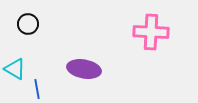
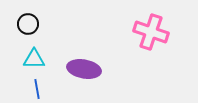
pink cross: rotated 16 degrees clockwise
cyan triangle: moved 19 px right, 10 px up; rotated 30 degrees counterclockwise
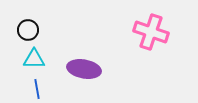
black circle: moved 6 px down
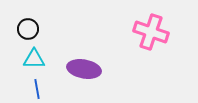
black circle: moved 1 px up
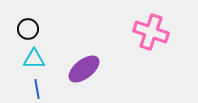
purple ellipse: rotated 48 degrees counterclockwise
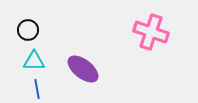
black circle: moved 1 px down
cyan triangle: moved 2 px down
purple ellipse: moved 1 px left; rotated 76 degrees clockwise
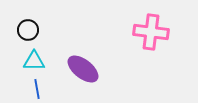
pink cross: rotated 12 degrees counterclockwise
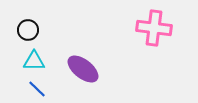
pink cross: moved 3 px right, 4 px up
blue line: rotated 36 degrees counterclockwise
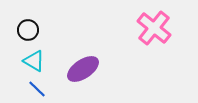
pink cross: rotated 32 degrees clockwise
cyan triangle: rotated 30 degrees clockwise
purple ellipse: rotated 72 degrees counterclockwise
